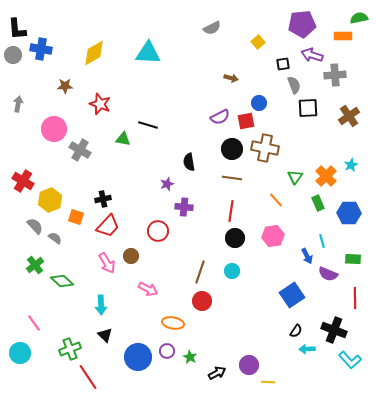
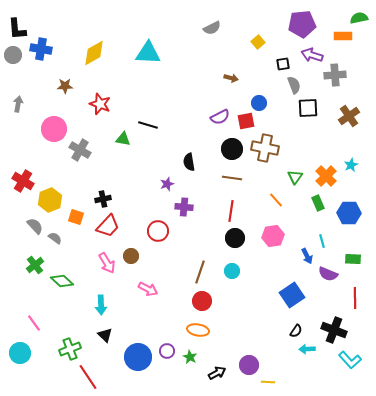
orange ellipse at (173, 323): moved 25 px right, 7 px down
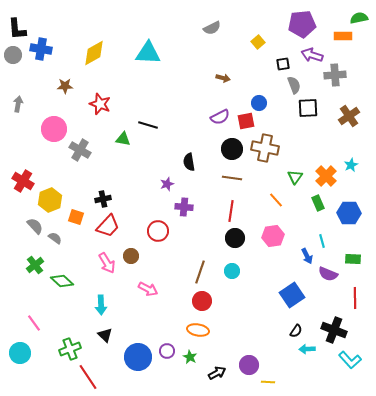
brown arrow at (231, 78): moved 8 px left
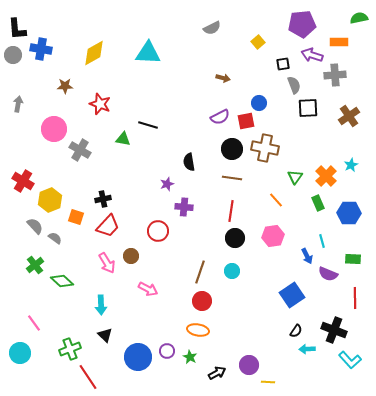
orange rectangle at (343, 36): moved 4 px left, 6 px down
